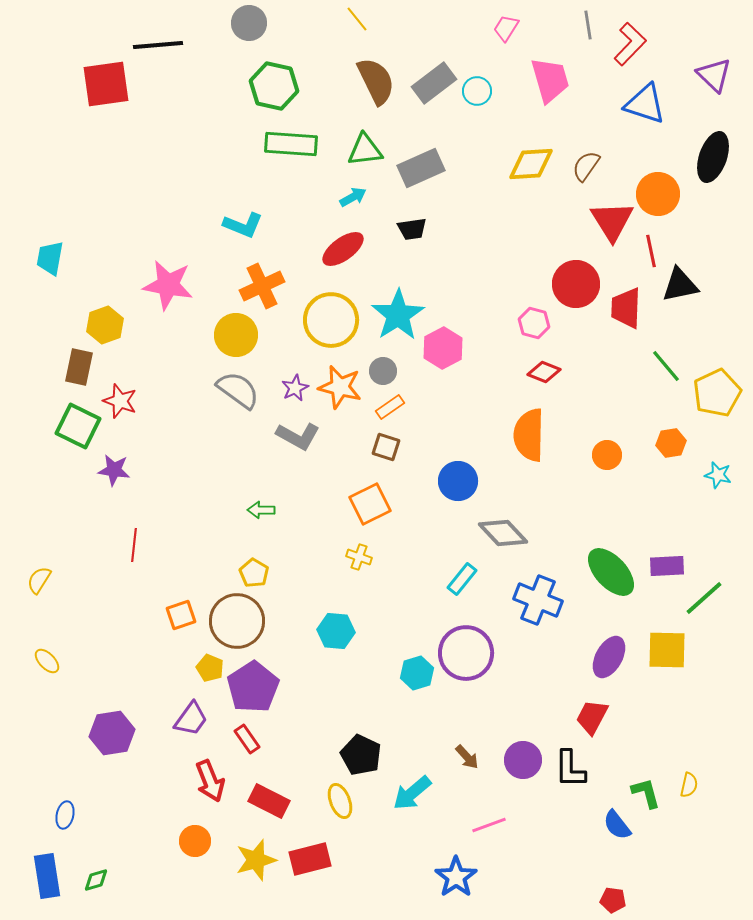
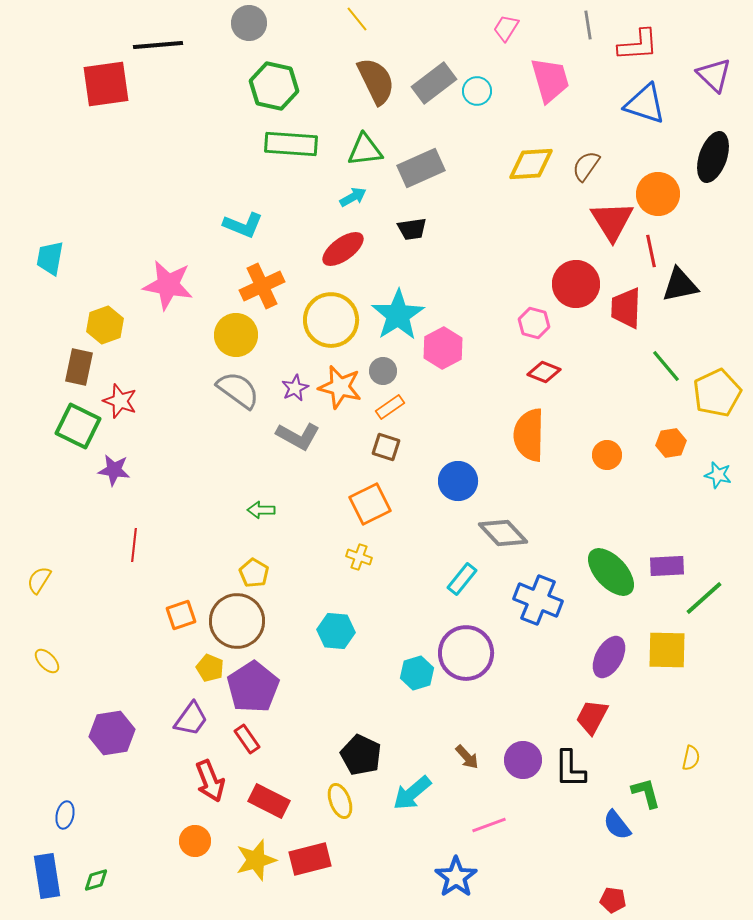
red L-shape at (630, 44): moved 8 px right, 1 px down; rotated 42 degrees clockwise
yellow semicircle at (689, 785): moved 2 px right, 27 px up
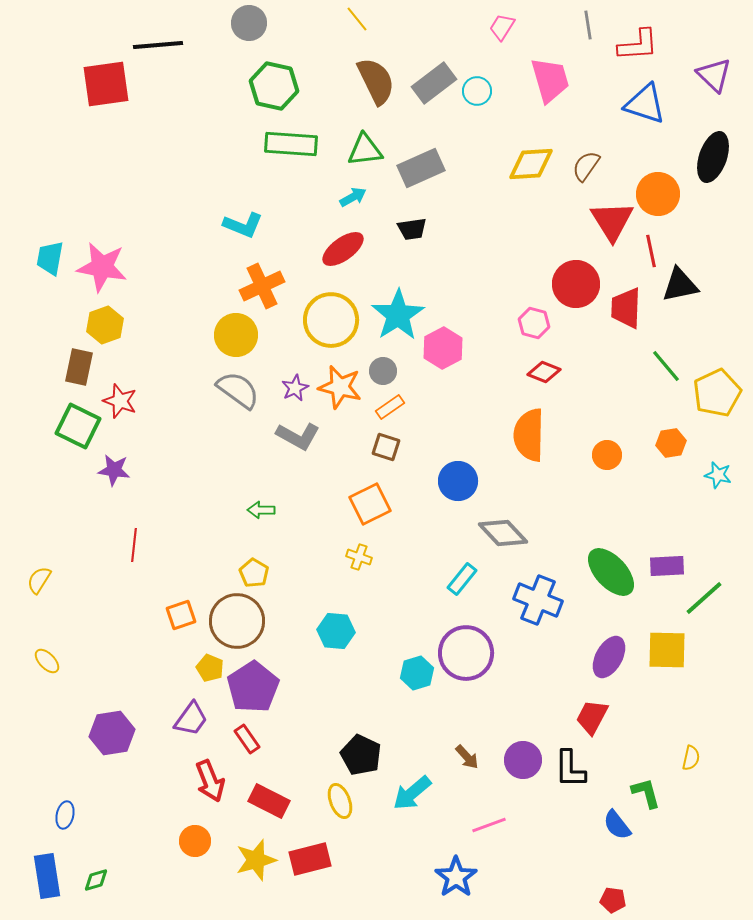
pink trapezoid at (506, 28): moved 4 px left, 1 px up
pink star at (168, 285): moved 66 px left, 18 px up
